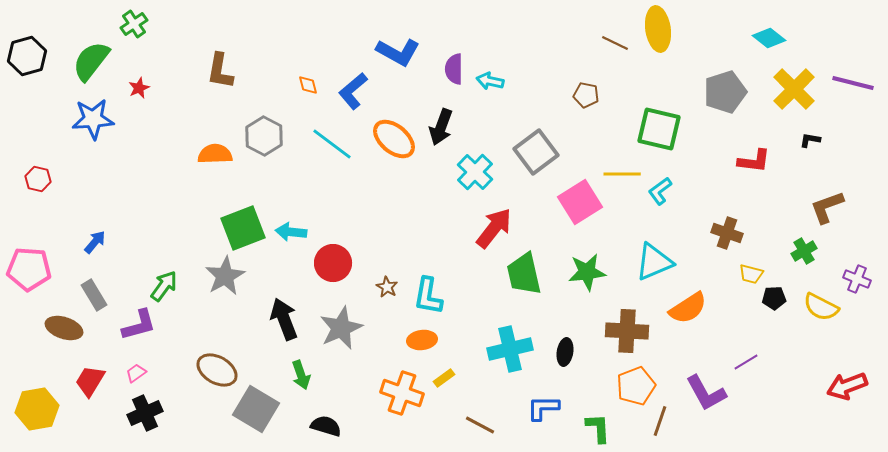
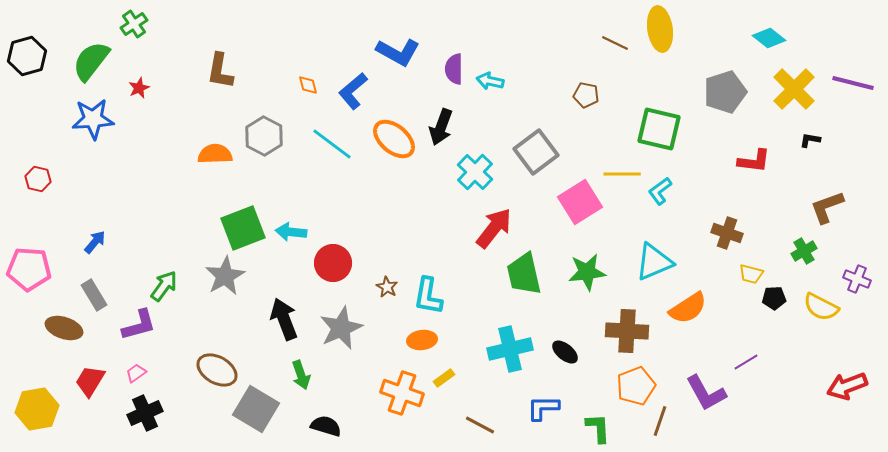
yellow ellipse at (658, 29): moved 2 px right
black ellipse at (565, 352): rotated 60 degrees counterclockwise
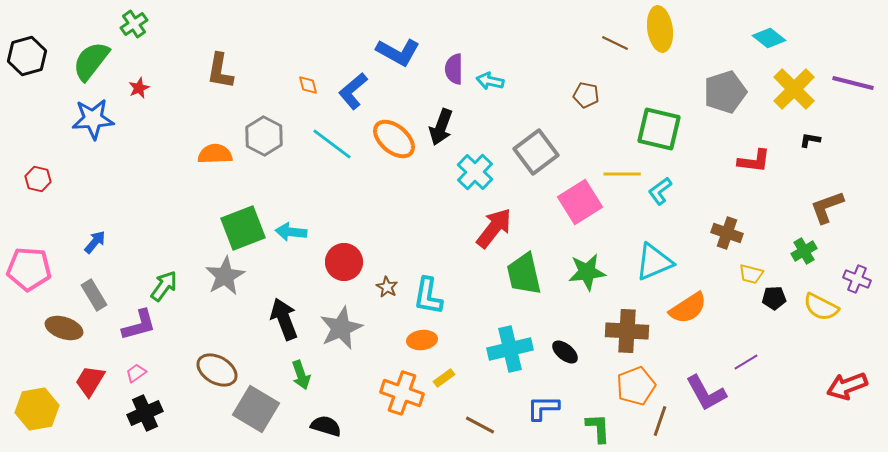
red circle at (333, 263): moved 11 px right, 1 px up
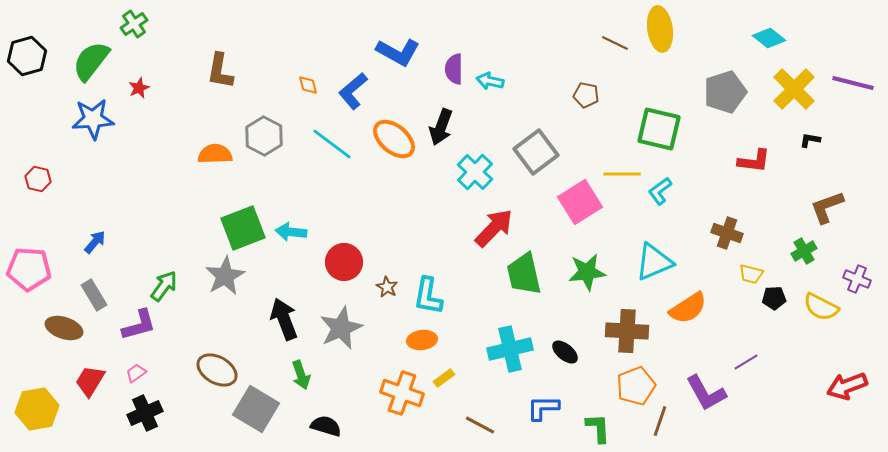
red arrow at (494, 228): rotated 6 degrees clockwise
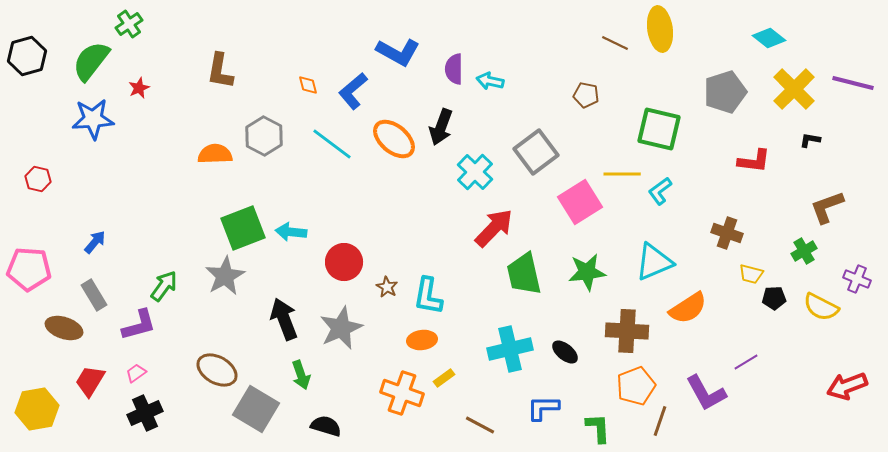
green cross at (134, 24): moved 5 px left
